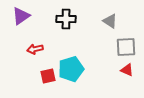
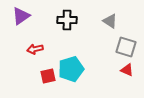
black cross: moved 1 px right, 1 px down
gray square: rotated 20 degrees clockwise
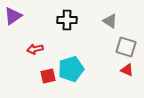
purple triangle: moved 8 px left
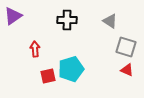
red arrow: rotated 98 degrees clockwise
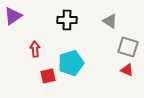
gray square: moved 2 px right
cyan pentagon: moved 6 px up
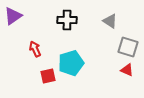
red arrow: rotated 21 degrees counterclockwise
